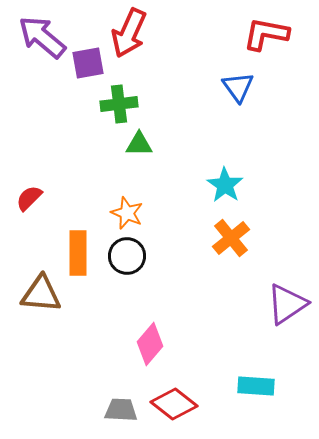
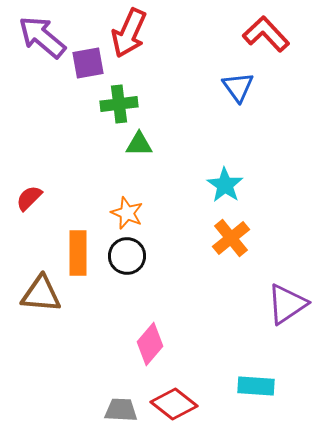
red L-shape: rotated 36 degrees clockwise
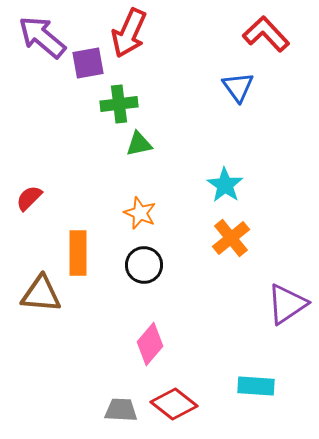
green triangle: rotated 12 degrees counterclockwise
orange star: moved 13 px right
black circle: moved 17 px right, 9 px down
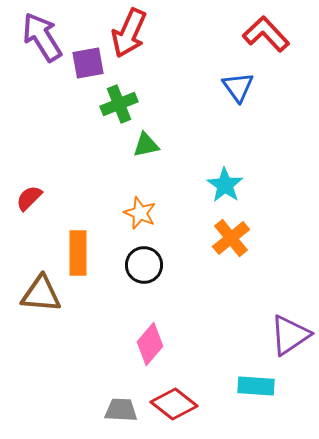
purple arrow: rotated 18 degrees clockwise
green cross: rotated 15 degrees counterclockwise
green triangle: moved 7 px right, 1 px down
purple triangle: moved 3 px right, 31 px down
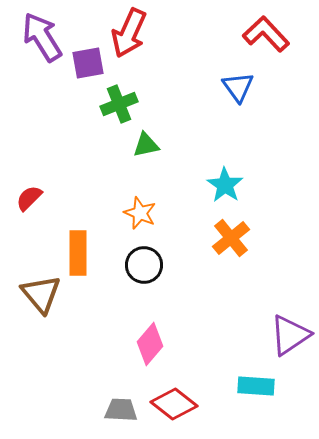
brown triangle: rotated 45 degrees clockwise
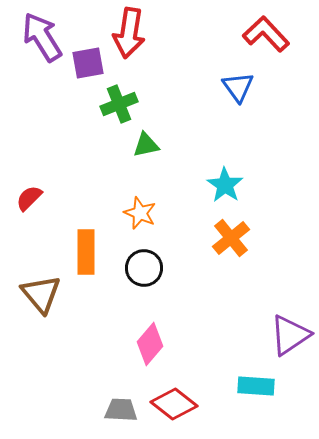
red arrow: rotated 15 degrees counterclockwise
orange rectangle: moved 8 px right, 1 px up
black circle: moved 3 px down
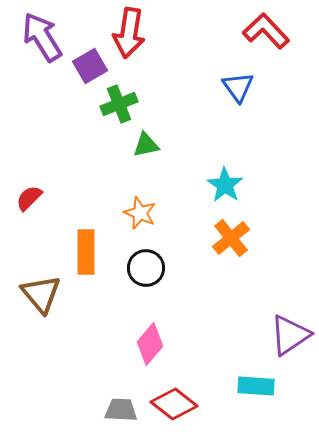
red L-shape: moved 3 px up
purple square: moved 2 px right, 3 px down; rotated 20 degrees counterclockwise
black circle: moved 2 px right
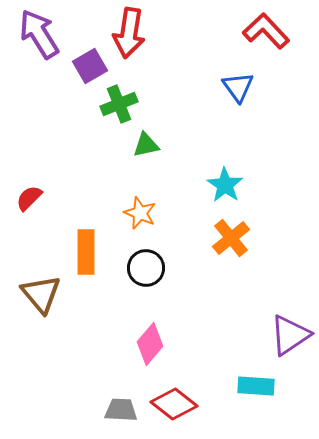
purple arrow: moved 3 px left, 3 px up
